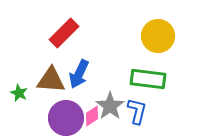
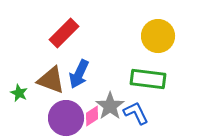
brown triangle: rotated 16 degrees clockwise
blue L-shape: moved 1 px left, 2 px down; rotated 40 degrees counterclockwise
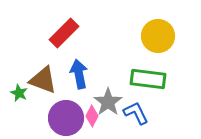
blue arrow: rotated 144 degrees clockwise
brown triangle: moved 8 px left
gray star: moved 2 px left, 4 px up
pink diamond: rotated 30 degrees counterclockwise
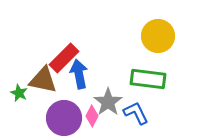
red rectangle: moved 25 px down
brown triangle: rotated 8 degrees counterclockwise
purple circle: moved 2 px left
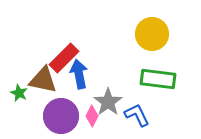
yellow circle: moved 6 px left, 2 px up
green rectangle: moved 10 px right
blue L-shape: moved 1 px right, 2 px down
purple circle: moved 3 px left, 2 px up
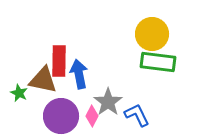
red rectangle: moved 5 px left, 3 px down; rotated 44 degrees counterclockwise
green rectangle: moved 17 px up
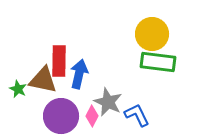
blue arrow: rotated 24 degrees clockwise
green star: moved 1 px left, 4 px up
gray star: rotated 12 degrees counterclockwise
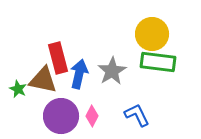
red rectangle: moved 1 px left, 3 px up; rotated 16 degrees counterclockwise
gray star: moved 4 px right, 31 px up; rotated 16 degrees clockwise
